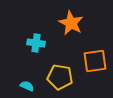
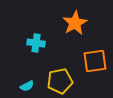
orange star: moved 4 px right; rotated 15 degrees clockwise
yellow pentagon: moved 4 px down; rotated 20 degrees counterclockwise
cyan semicircle: rotated 128 degrees clockwise
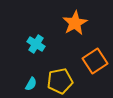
cyan cross: moved 1 px down; rotated 24 degrees clockwise
orange square: rotated 25 degrees counterclockwise
cyan semicircle: moved 4 px right, 2 px up; rotated 32 degrees counterclockwise
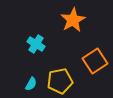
orange star: moved 2 px left, 3 px up
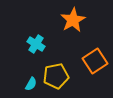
yellow pentagon: moved 4 px left, 5 px up
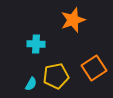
orange star: rotated 10 degrees clockwise
cyan cross: rotated 30 degrees counterclockwise
orange square: moved 1 px left, 7 px down
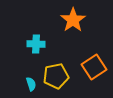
orange star: rotated 15 degrees counterclockwise
orange square: moved 1 px up
cyan semicircle: rotated 48 degrees counterclockwise
